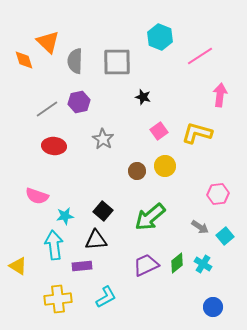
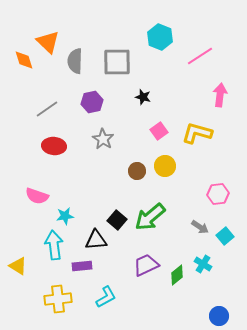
purple hexagon: moved 13 px right
black square: moved 14 px right, 9 px down
green diamond: moved 12 px down
blue circle: moved 6 px right, 9 px down
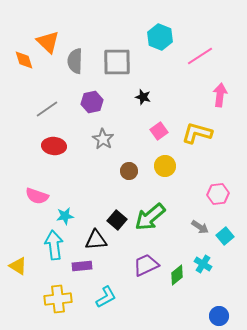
brown circle: moved 8 px left
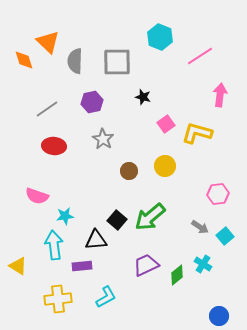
pink square: moved 7 px right, 7 px up
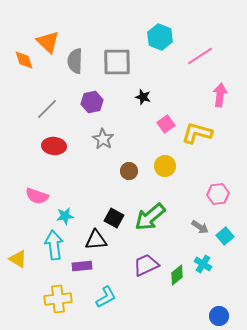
gray line: rotated 10 degrees counterclockwise
black square: moved 3 px left, 2 px up; rotated 12 degrees counterclockwise
yellow triangle: moved 7 px up
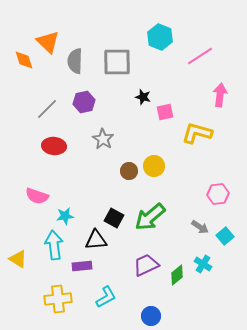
purple hexagon: moved 8 px left
pink square: moved 1 px left, 12 px up; rotated 24 degrees clockwise
yellow circle: moved 11 px left
blue circle: moved 68 px left
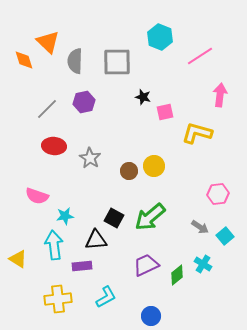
gray star: moved 13 px left, 19 px down
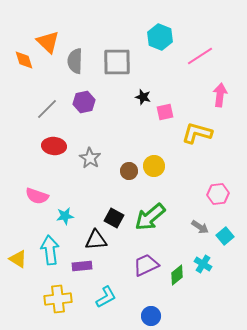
cyan arrow: moved 4 px left, 5 px down
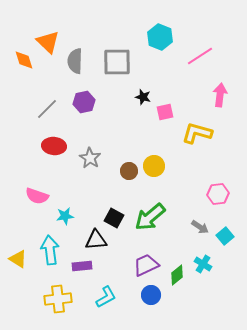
blue circle: moved 21 px up
